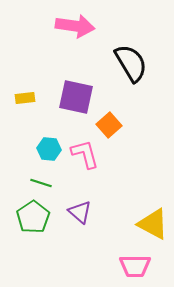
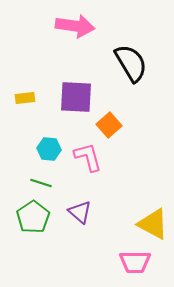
purple square: rotated 9 degrees counterclockwise
pink L-shape: moved 3 px right, 3 px down
pink trapezoid: moved 4 px up
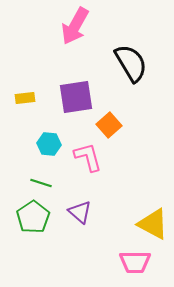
pink arrow: rotated 111 degrees clockwise
purple square: rotated 12 degrees counterclockwise
cyan hexagon: moved 5 px up
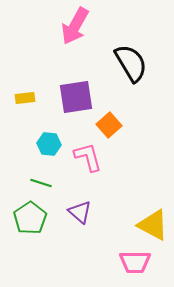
green pentagon: moved 3 px left, 1 px down
yellow triangle: moved 1 px down
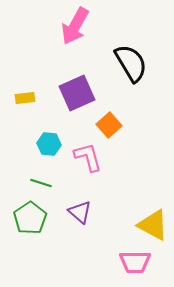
purple square: moved 1 px right, 4 px up; rotated 15 degrees counterclockwise
